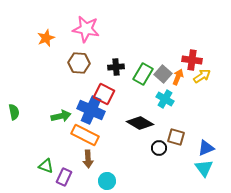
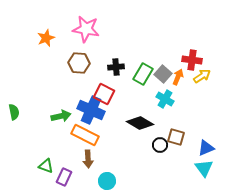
black circle: moved 1 px right, 3 px up
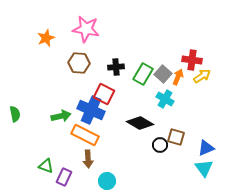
green semicircle: moved 1 px right, 2 px down
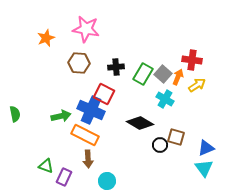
yellow arrow: moved 5 px left, 9 px down
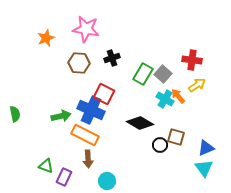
black cross: moved 4 px left, 9 px up; rotated 14 degrees counterclockwise
orange arrow: moved 19 px down; rotated 63 degrees counterclockwise
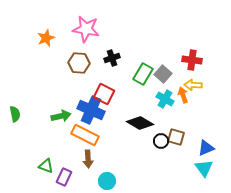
yellow arrow: moved 4 px left; rotated 144 degrees counterclockwise
orange arrow: moved 5 px right, 1 px up; rotated 21 degrees clockwise
black circle: moved 1 px right, 4 px up
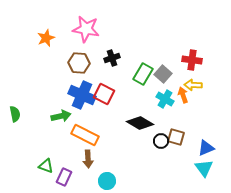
blue cross: moved 9 px left, 15 px up
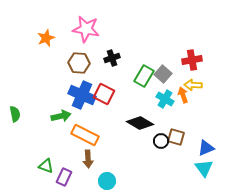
red cross: rotated 18 degrees counterclockwise
green rectangle: moved 1 px right, 2 px down
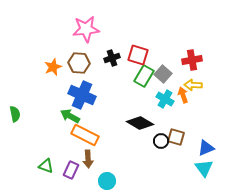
pink star: rotated 16 degrees counterclockwise
orange star: moved 7 px right, 29 px down
red square: moved 34 px right, 39 px up; rotated 10 degrees counterclockwise
green arrow: moved 9 px right; rotated 138 degrees counterclockwise
purple rectangle: moved 7 px right, 7 px up
